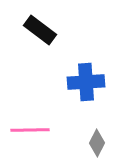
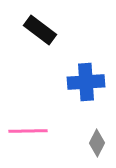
pink line: moved 2 px left, 1 px down
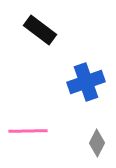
blue cross: rotated 15 degrees counterclockwise
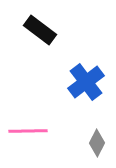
blue cross: rotated 18 degrees counterclockwise
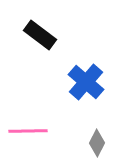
black rectangle: moved 5 px down
blue cross: rotated 12 degrees counterclockwise
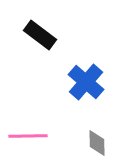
pink line: moved 5 px down
gray diamond: rotated 28 degrees counterclockwise
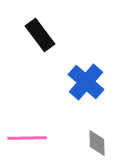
black rectangle: rotated 16 degrees clockwise
pink line: moved 1 px left, 2 px down
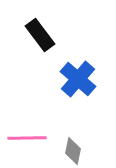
blue cross: moved 8 px left, 3 px up
gray diamond: moved 24 px left, 8 px down; rotated 12 degrees clockwise
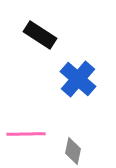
black rectangle: rotated 20 degrees counterclockwise
pink line: moved 1 px left, 4 px up
